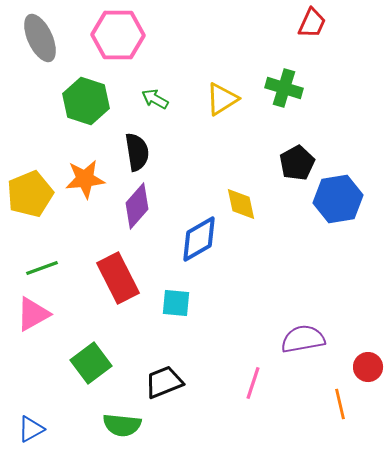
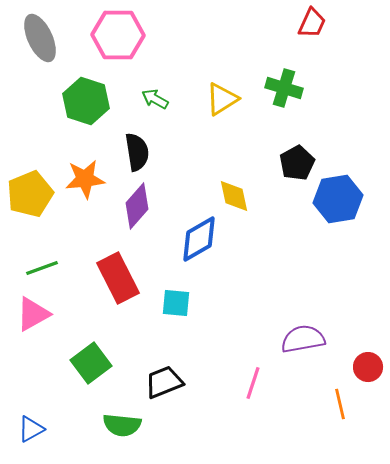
yellow diamond: moved 7 px left, 8 px up
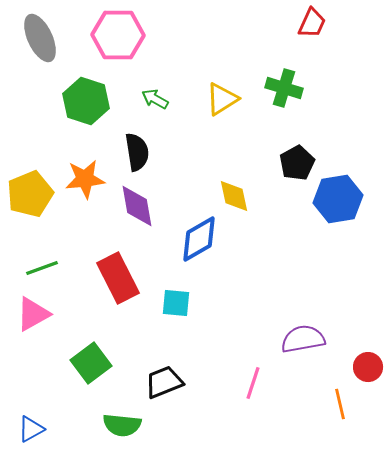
purple diamond: rotated 51 degrees counterclockwise
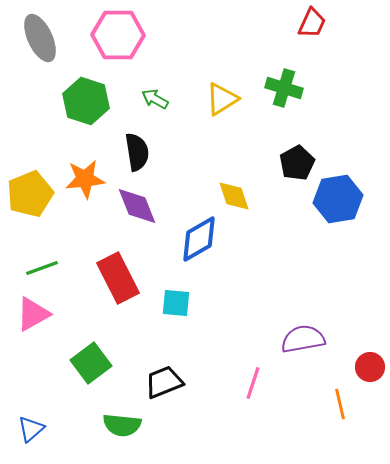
yellow diamond: rotated 6 degrees counterclockwise
purple diamond: rotated 12 degrees counterclockwise
red circle: moved 2 px right
blue triangle: rotated 12 degrees counterclockwise
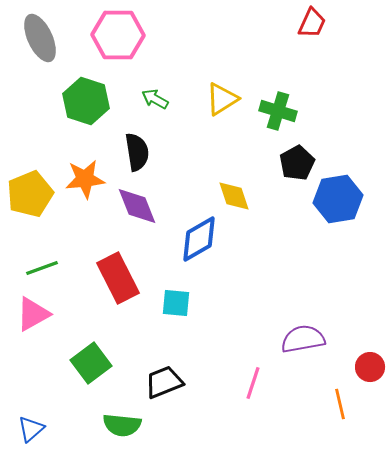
green cross: moved 6 px left, 23 px down
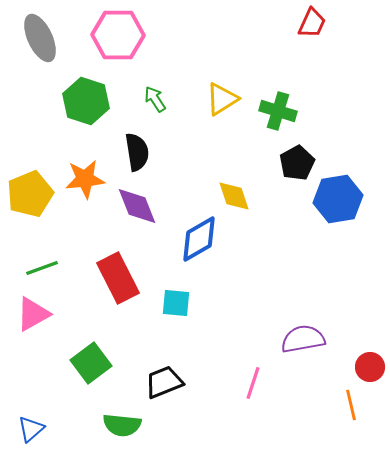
green arrow: rotated 28 degrees clockwise
orange line: moved 11 px right, 1 px down
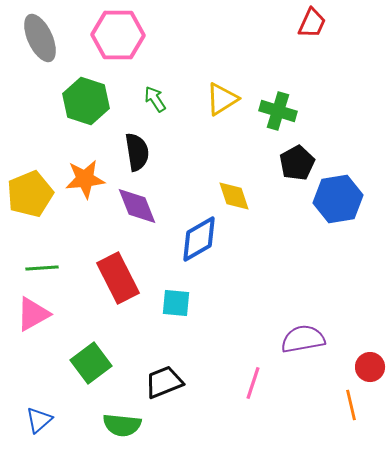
green line: rotated 16 degrees clockwise
blue triangle: moved 8 px right, 9 px up
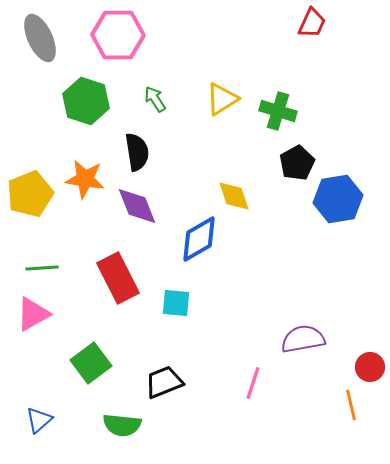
orange star: rotated 15 degrees clockwise
